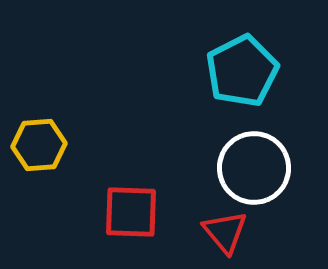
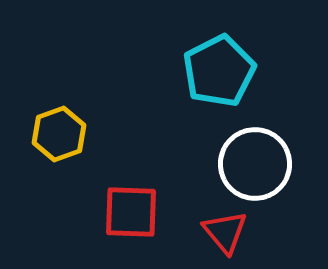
cyan pentagon: moved 23 px left
yellow hexagon: moved 20 px right, 11 px up; rotated 16 degrees counterclockwise
white circle: moved 1 px right, 4 px up
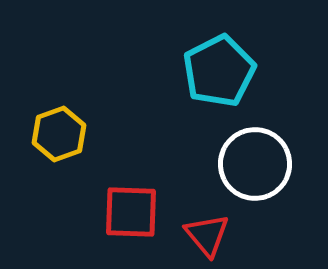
red triangle: moved 18 px left, 3 px down
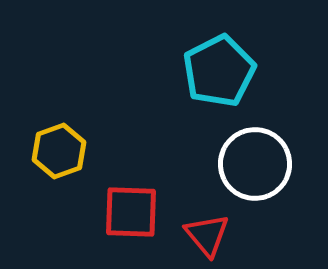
yellow hexagon: moved 17 px down
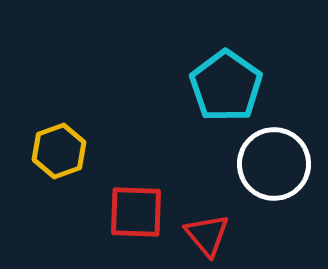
cyan pentagon: moved 7 px right, 15 px down; rotated 10 degrees counterclockwise
white circle: moved 19 px right
red square: moved 5 px right
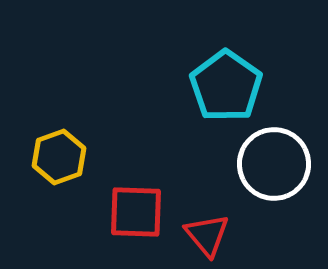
yellow hexagon: moved 6 px down
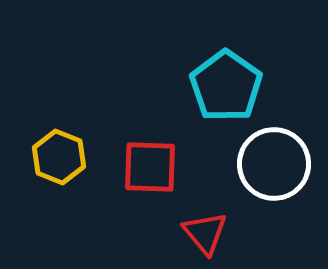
yellow hexagon: rotated 18 degrees counterclockwise
red square: moved 14 px right, 45 px up
red triangle: moved 2 px left, 2 px up
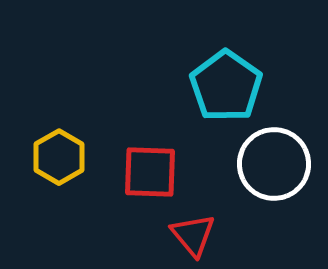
yellow hexagon: rotated 8 degrees clockwise
red square: moved 5 px down
red triangle: moved 12 px left, 2 px down
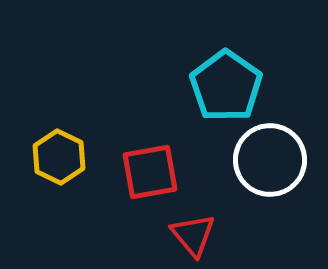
yellow hexagon: rotated 4 degrees counterclockwise
white circle: moved 4 px left, 4 px up
red square: rotated 12 degrees counterclockwise
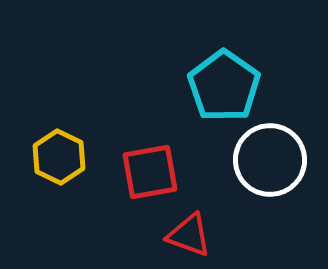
cyan pentagon: moved 2 px left
red triangle: moved 4 px left; rotated 30 degrees counterclockwise
